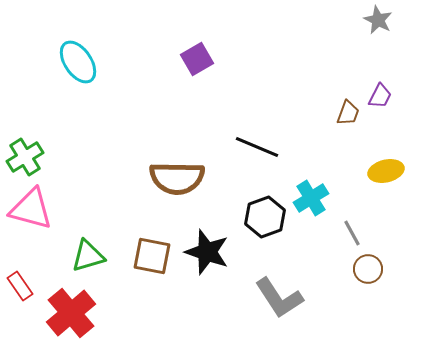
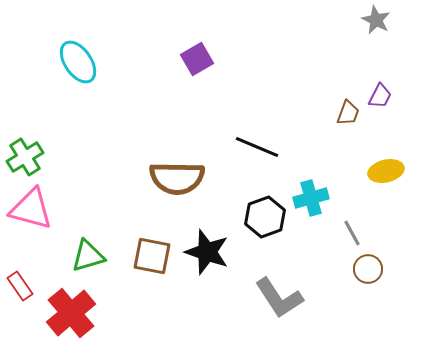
gray star: moved 2 px left
cyan cross: rotated 16 degrees clockwise
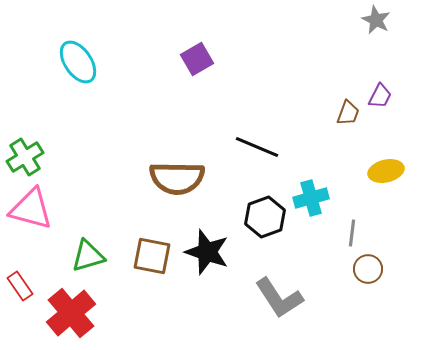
gray line: rotated 36 degrees clockwise
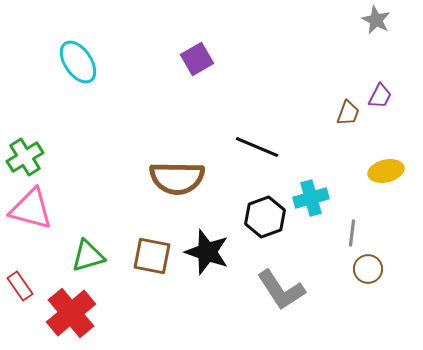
gray L-shape: moved 2 px right, 8 px up
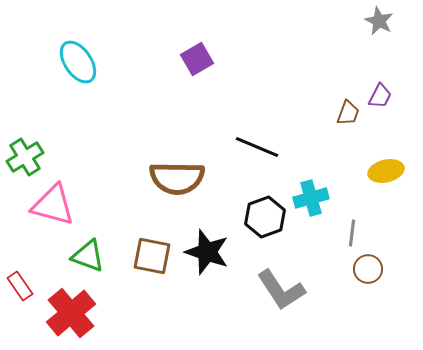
gray star: moved 3 px right, 1 px down
pink triangle: moved 22 px right, 4 px up
green triangle: rotated 36 degrees clockwise
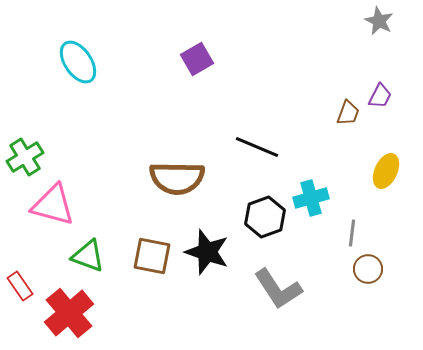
yellow ellipse: rotated 52 degrees counterclockwise
gray L-shape: moved 3 px left, 1 px up
red cross: moved 2 px left
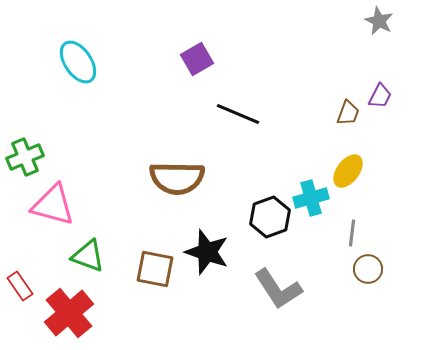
black line: moved 19 px left, 33 px up
green cross: rotated 9 degrees clockwise
yellow ellipse: moved 38 px left; rotated 12 degrees clockwise
black hexagon: moved 5 px right
brown square: moved 3 px right, 13 px down
